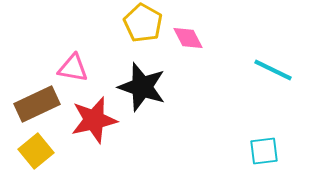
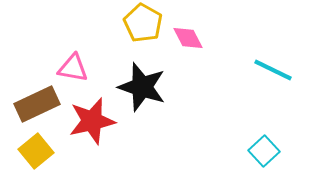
red star: moved 2 px left, 1 px down
cyan square: rotated 36 degrees counterclockwise
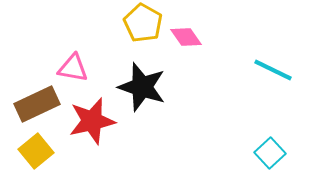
pink diamond: moved 2 px left, 1 px up; rotated 8 degrees counterclockwise
cyan square: moved 6 px right, 2 px down
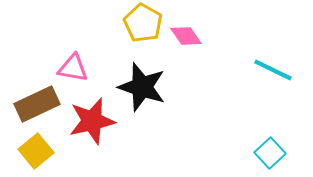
pink diamond: moved 1 px up
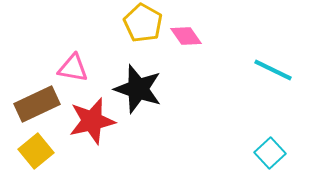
black star: moved 4 px left, 2 px down
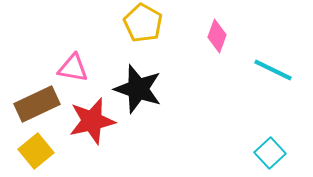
pink diamond: moved 31 px right; rotated 56 degrees clockwise
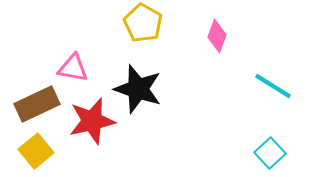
cyan line: moved 16 px down; rotated 6 degrees clockwise
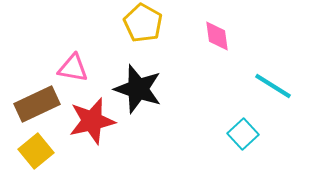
pink diamond: rotated 28 degrees counterclockwise
cyan square: moved 27 px left, 19 px up
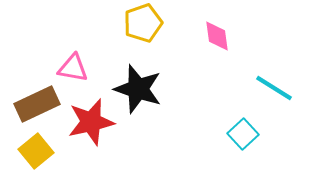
yellow pentagon: rotated 24 degrees clockwise
cyan line: moved 1 px right, 2 px down
red star: moved 1 px left, 1 px down
